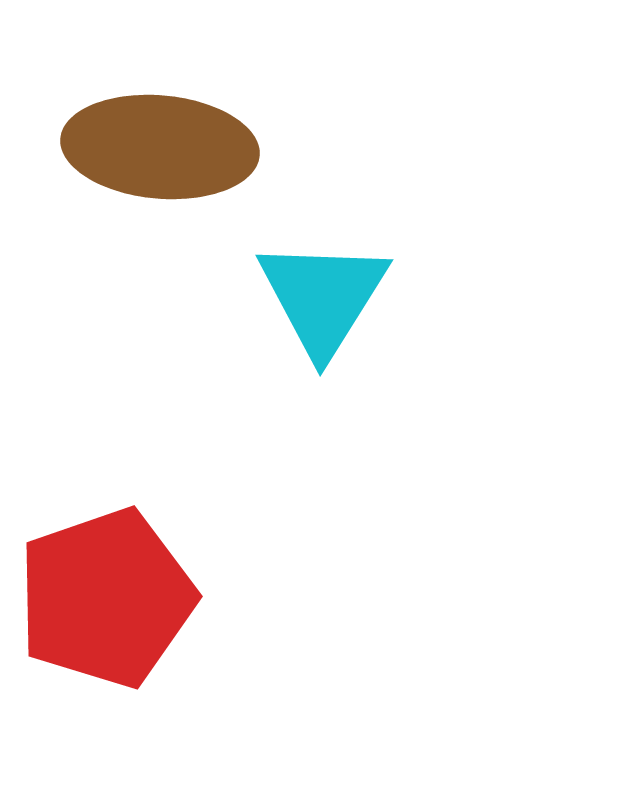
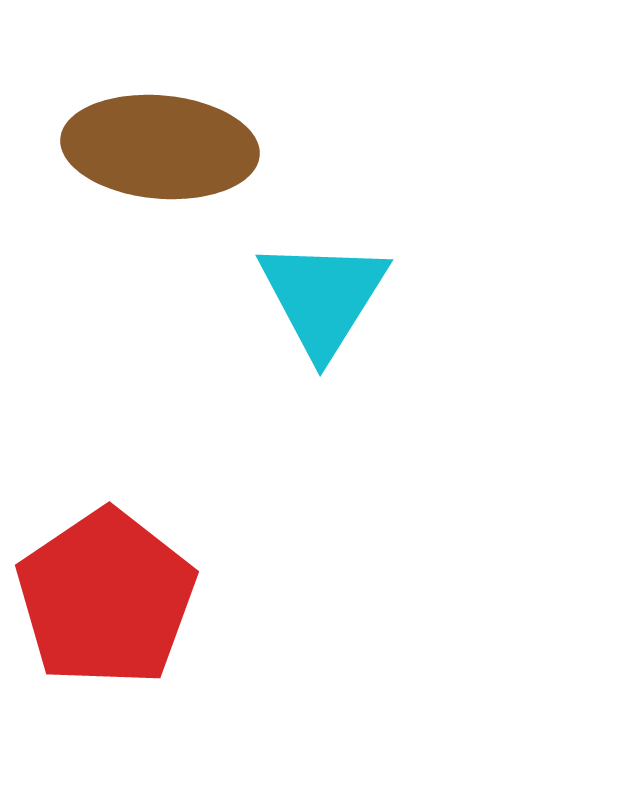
red pentagon: rotated 15 degrees counterclockwise
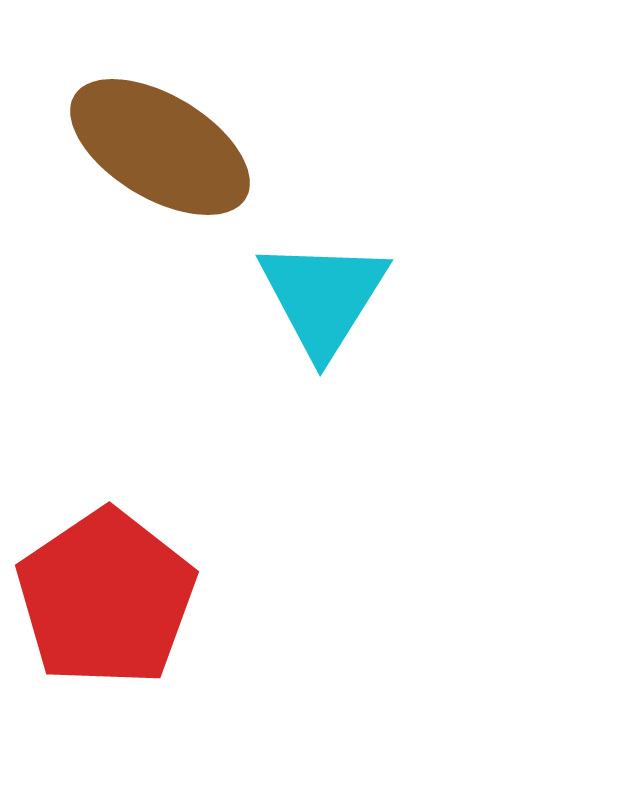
brown ellipse: rotated 26 degrees clockwise
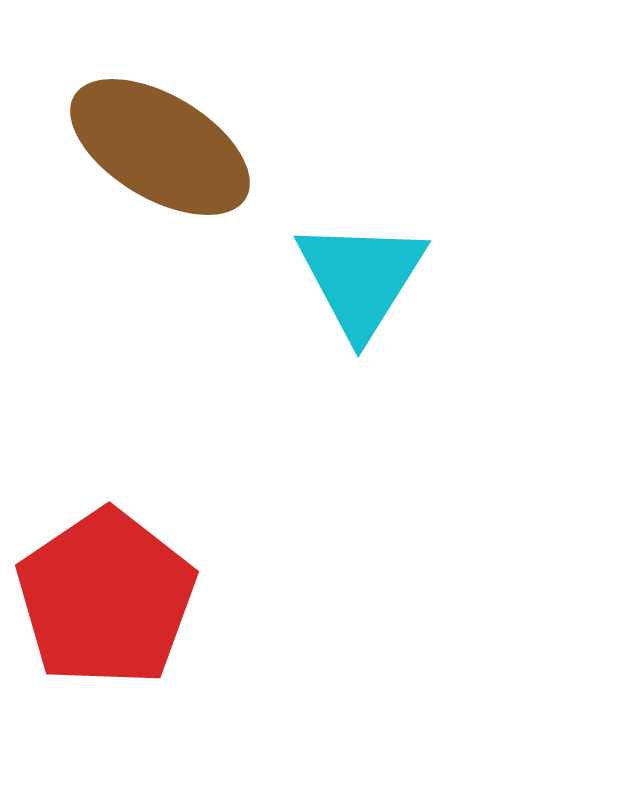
cyan triangle: moved 38 px right, 19 px up
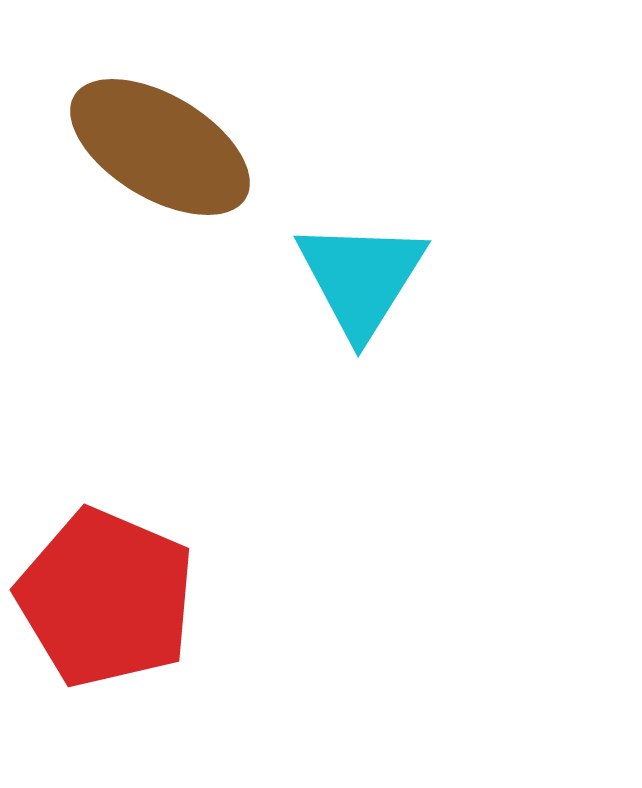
red pentagon: rotated 15 degrees counterclockwise
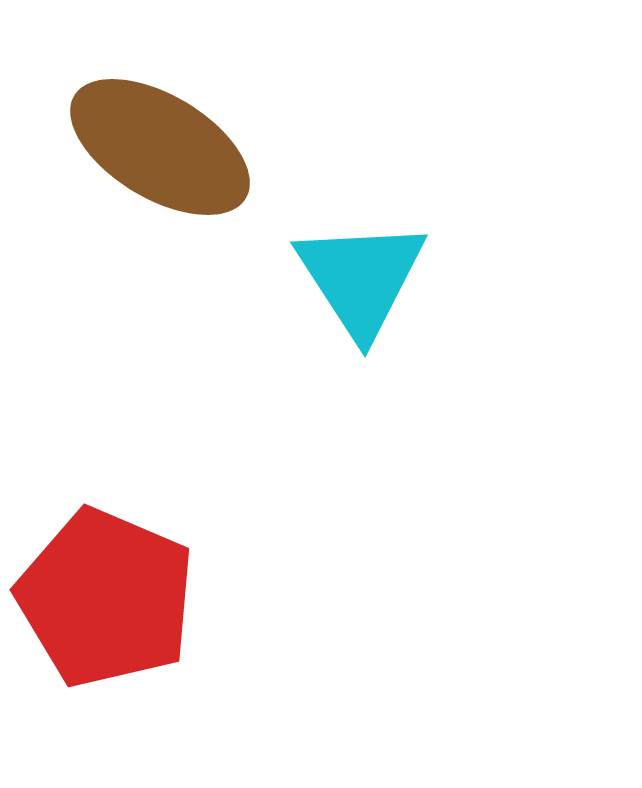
cyan triangle: rotated 5 degrees counterclockwise
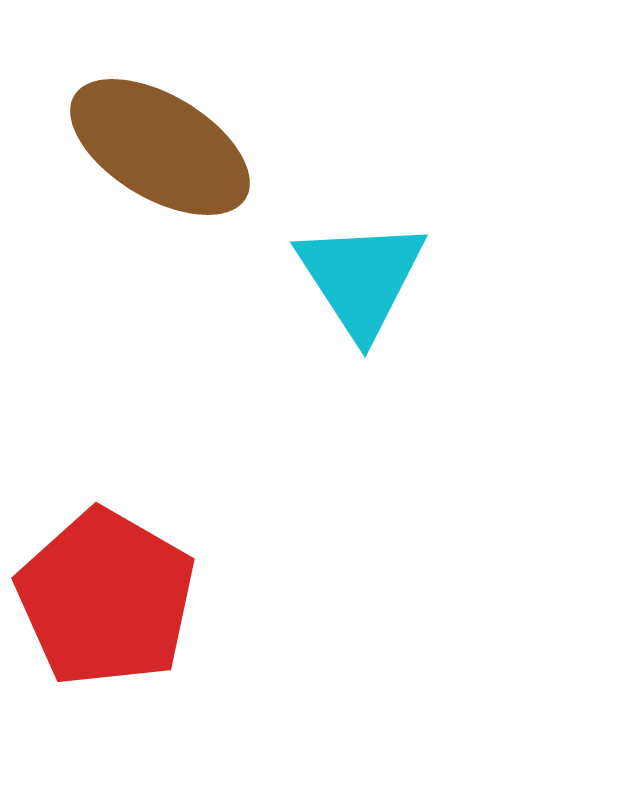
red pentagon: rotated 7 degrees clockwise
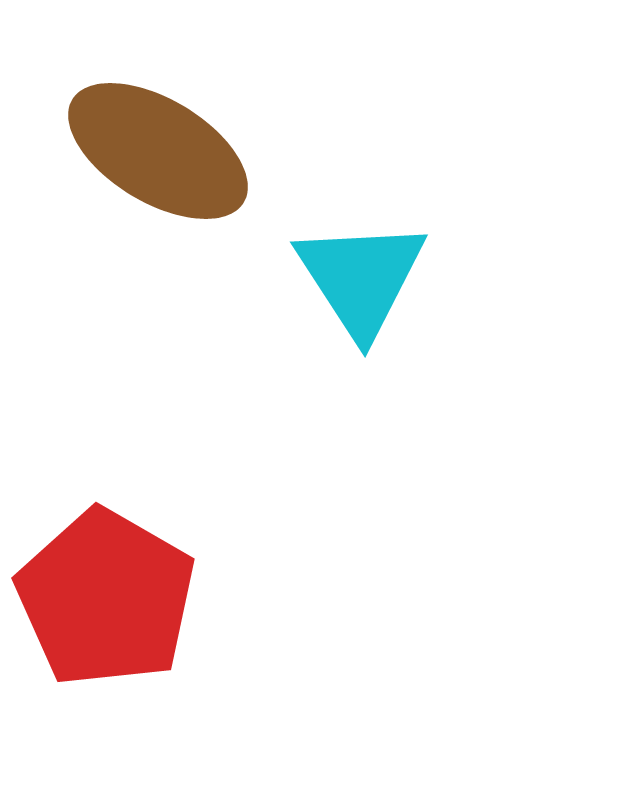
brown ellipse: moved 2 px left, 4 px down
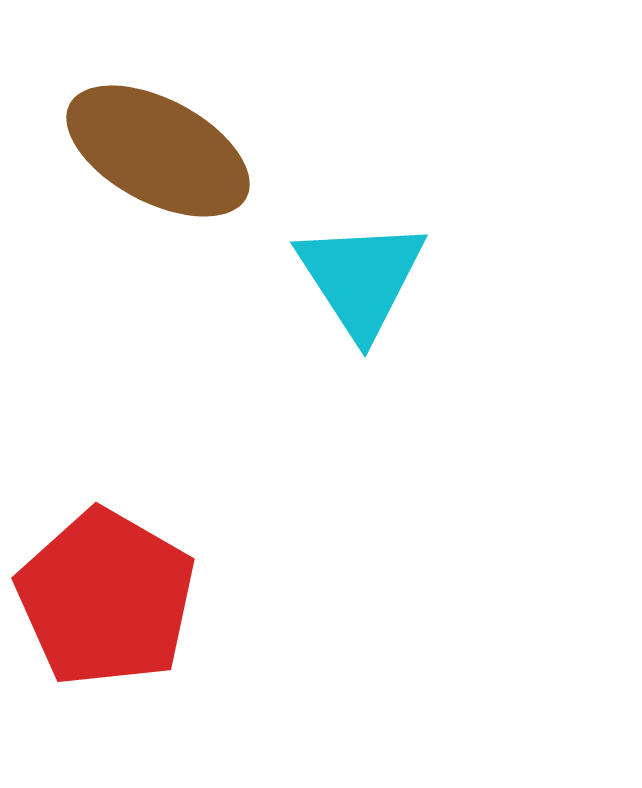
brown ellipse: rotated 3 degrees counterclockwise
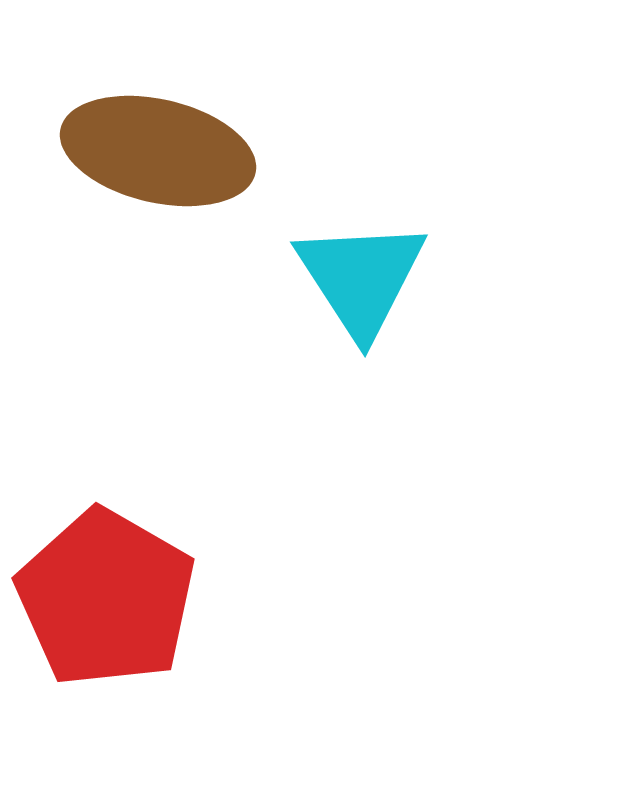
brown ellipse: rotated 15 degrees counterclockwise
